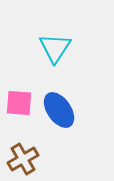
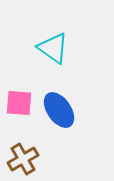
cyan triangle: moved 2 px left; rotated 28 degrees counterclockwise
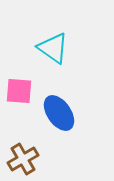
pink square: moved 12 px up
blue ellipse: moved 3 px down
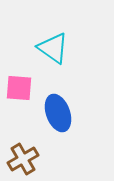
pink square: moved 3 px up
blue ellipse: moved 1 px left; rotated 15 degrees clockwise
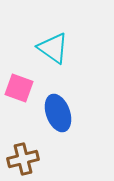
pink square: rotated 16 degrees clockwise
brown cross: rotated 16 degrees clockwise
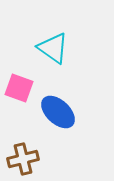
blue ellipse: moved 1 px up; rotated 27 degrees counterclockwise
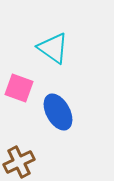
blue ellipse: rotated 18 degrees clockwise
brown cross: moved 4 px left, 3 px down; rotated 12 degrees counterclockwise
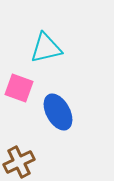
cyan triangle: moved 7 px left; rotated 48 degrees counterclockwise
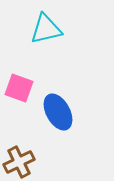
cyan triangle: moved 19 px up
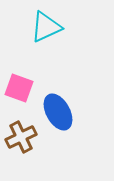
cyan triangle: moved 2 px up; rotated 12 degrees counterclockwise
brown cross: moved 2 px right, 25 px up
